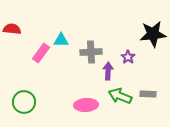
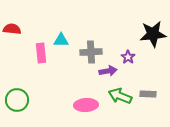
pink rectangle: rotated 42 degrees counterclockwise
purple arrow: rotated 78 degrees clockwise
green circle: moved 7 px left, 2 px up
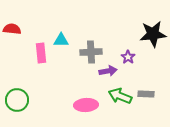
gray rectangle: moved 2 px left
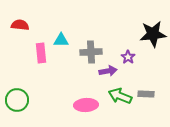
red semicircle: moved 8 px right, 4 px up
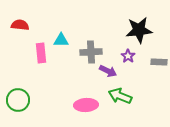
black star: moved 14 px left, 4 px up
purple star: moved 1 px up
purple arrow: rotated 36 degrees clockwise
gray rectangle: moved 13 px right, 32 px up
green circle: moved 1 px right
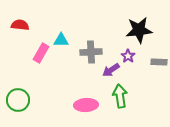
pink rectangle: rotated 36 degrees clockwise
purple arrow: moved 3 px right, 1 px up; rotated 120 degrees clockwise
green arrow: rotated 60 degrees clockwise
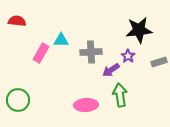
red semicircle: moved 3 px left, 4 px up
gray rectangle: rotated 21 degrees counterclockwise
green arrow: moved 1 px up
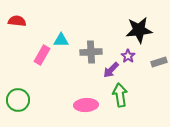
pink rectangle: moved 1 px right, 2 px down
purple arrow: rotated 12 degrees counterclockwise
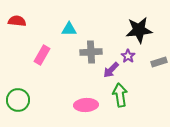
cyan triangle: moved 8 px right, 11 px up
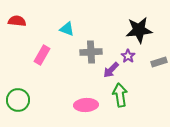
cyan triangle: moved 2 px left; rotated 21 degrees clockwise
